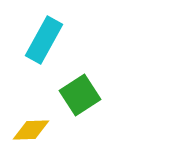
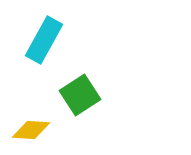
yellow diamond: rotated 6 degrees clockwise
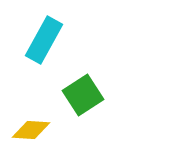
green square: moved 3 px right
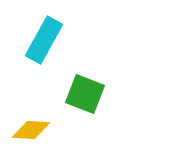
green square: moved 2 px right, 1 px up; rotated 36 degrees counterclockwise
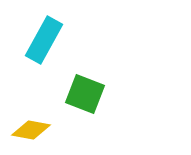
yellow diamond: rotated 6 degrees clockwise
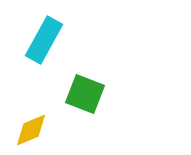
yellow diamond: rotated 33 degrees counterclockwise
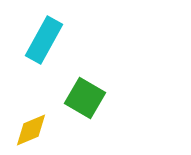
green square: moved 4 px down; rotated 9 degrees clockwise
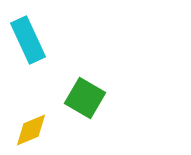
cyan rectangle: moved 16 px left; rotated 54 degrees counterclockwise
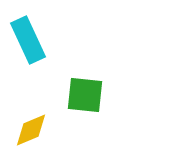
green square: moved 3 px up; rotated 24 degrees counterclockwise
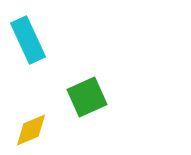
green square: moved 2 px right, 2 px down; rotated 30 degrees counterclockwise
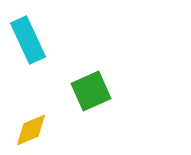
green square: moved 4 px right, 6 px up
